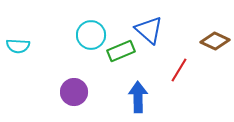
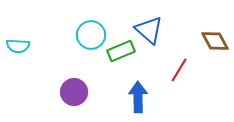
brown diamond: rotated 36 degrees clockwise
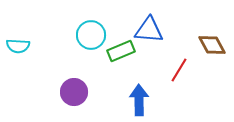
blue triangle: rotated 36 degrees counterclockwise
brown diamond: moved 3 px left, 4 px down
blue arrow: moved 1 px right, 3 px down
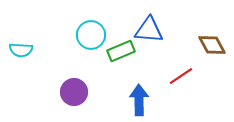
cyan semicircle: moved 3 px right, 4 px down
red line: moved 2 px right, 6 px down; rotated 25 degrees clockwise
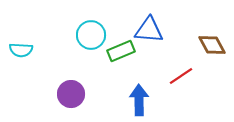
purple circle: moved 3 px left, 2 px down
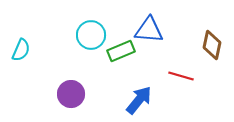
brown diamond: rotated 40 degrees clockwise
cyan semicircle: rotated 70 degrees counterclockwise
red line: rotated 50 degrees clockwise
blue arrow: rotated 40 degrees clockwise
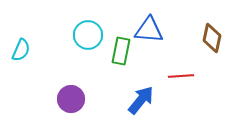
cyan circle: moved 3 px left
brown diamond: moved 7 px up
green rectangle: rotated 56 degrees counterclockwise
red line: rotated 20 degrees counterclockwise
purple circle: moved 5 px down
blue arrow: moved 2 px right
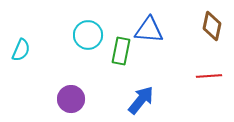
brown diamond: moved 12 px up
red line: moved 28 px right
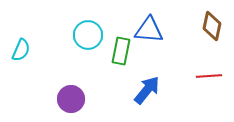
blue arrow: moved 6 px right, 10 px up
